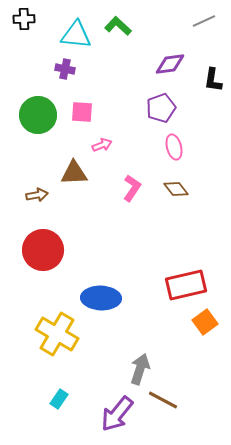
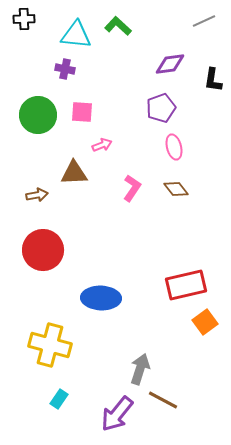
yellow cross: moved 7 px left, 11 px down; rotated 15 degrees counterclockwise
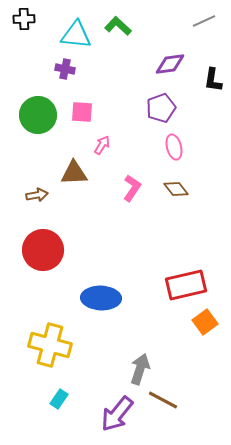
pink arrow: rotated 36 degrees counterclockwise
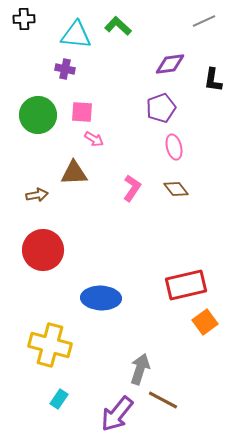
pink arrow: moved 8 px left, 6 px up; rotated 90 degrees clockwise
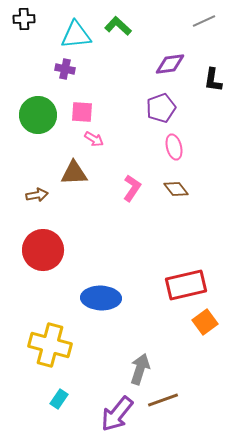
cyan triangle: rotated 12 degrees counterclockwise
brown line: rotated 48 degrees counterclockwise
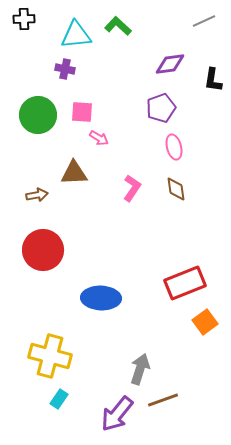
pink arrow: moved 5 px right, 1 px up
brown diamond: rotated 30 degrees clockwise
red rectangle: moved 1 px left, 2 px up; rotated 9 degrees counterclockwise
yellow cross: moved 11 px down
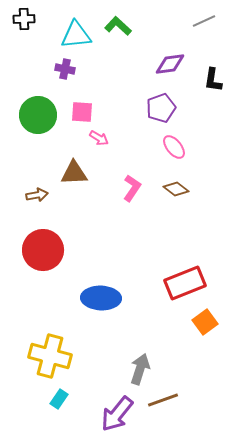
pink ellipse: rotated 25 degrees counterclockwise
brown diamond: rotated 45 degrees counterclockwise
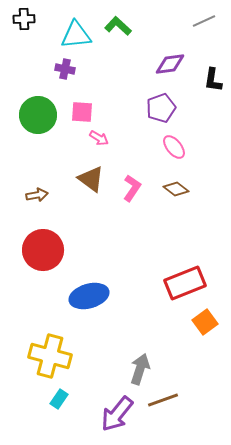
brown triangle: moved 17 px right, 6 px down; rotated 40 degrees clockwise
blue ellipse: moved 12 px left, 2 px up; rotated 18 degrees counterclockwise
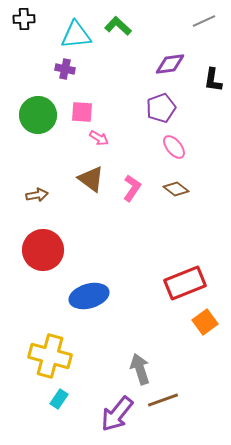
gray arrow: rotated 36 degrees counterclockwise
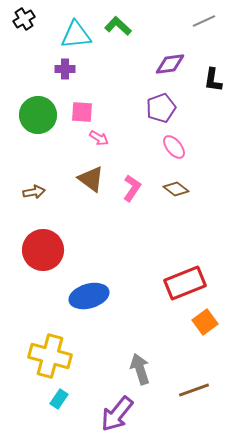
black cross: rotated 30 degrees counterclockwise
purple cross: rotated 12 degrees counterclockwise
brown arrow: moved 3 px left, 3 px up
brown line: moved 31 px right, 10 px up
